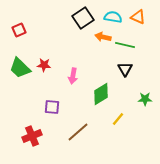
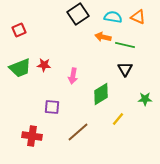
black square: moved 5 px left, 4 px up
green trapezoid: rotated 65 degrees counterclockwise
red cross: rotated 30 degrees clockwise
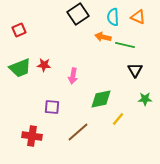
cyan semicircle: rotated 102 degrees counterclockwise
black triangle: moved 10 px right, 1 px down
green diamond: moved 5 px down; rotated 20 degrees clockwise
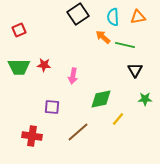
orange triangle: rotated 35 degrees counterclockwise
orange arrow: rotated 28 degrees clockwise
green trapezoid: moved 1 px left, 1 px up; rotated 20 degrees clockwise
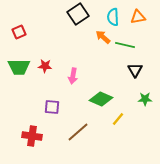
red square: moved 2 px down
red star: moved 1 px right, 1 px down
green diamond: rotated 35 degrees clockwise
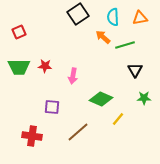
orange triangle: moved 2 px right, 1 px down
green line: rotated 30 degrees counterclockwise
green star: moved 1 px left, 1 px up
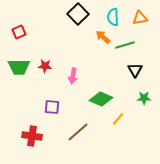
black square: rotated 10 degrees counterclockwise
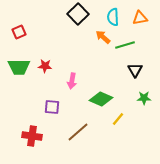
pink arrow: moved 1 px left, 5 px down
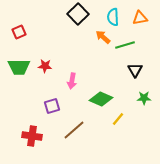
purple square: moved 1 px up; rotated 21 degrees counterclockwise
brown line: moved 4 px left, 2 px up
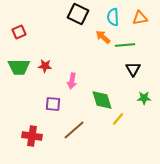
black square: rotated 20 degrees counterclockwise
green line: rotated 12 degrees clockwise
black triangle: moved 2 px left, 1 px up
green diamond: moved 1 px right, 1 px down; rotated 50 degrees clockwise
purple square: moved 1 px right, 2 px up; rotated 21 degrees clockwise
